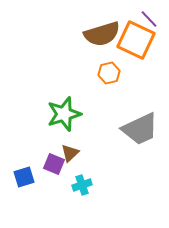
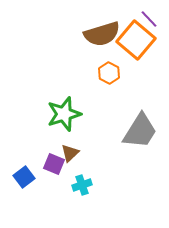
orange square: rotated 15 degrees clockwise
orange hexagon: rotated 20 degrees counterclockwise
gray trapezoid: moved 2 px down; rotated 33 degrees counterclockwise
blue square: rotated 20 degrees counterclockwise
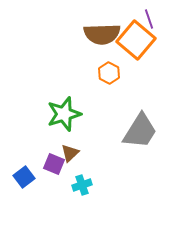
purple line: rotated 24 degrees clockwise
brown semicircle: rotated 15 degrees clockwise
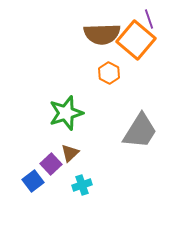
green star: moved 2 px right, 1 px up
purple square: moved 3 px left; rotated 25 degrees clockwise
blue square: moved 9 px right, 4 px down
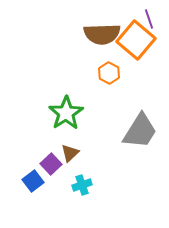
green star: rotated 16 degrees counterclockwise
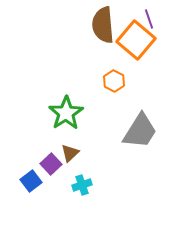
brown semicircle: moved 1 px right, 9 px up; rotated 87 degrees clockwise
orange hexagon: moved 5 px right, 8 px down
blue square: moved 2 px left
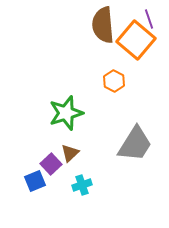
green star: rotated 16 degrees clockwise
gray trapezoid: moved 5 px left, 13 px down
blue square: moved 4 px right; rotated 15 degrees clockwise
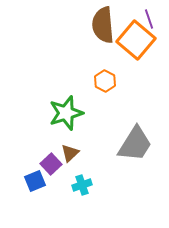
orange hexagon: moved 9 px left
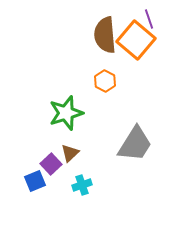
brown semicircle: moved 2 px right, 10 px down
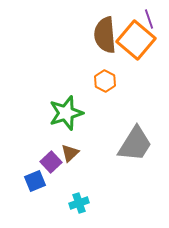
purple square: moved 2 px up
cyan cross: moved 3 px left, 18 px down
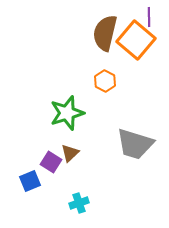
purple line: moved 2 px up; rotated 18 degrees clockwise
brown semicircle: moved 2 px up; rotated 18 degrees clockwise
green star: moved 1 px right
gray trapezoid: rotated 75 degrees clockwise
purple square: rotated 15 degrees counterclockwise
blue square: moved 5 px left
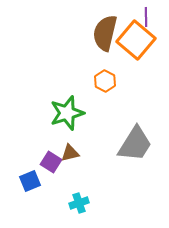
purple line: moved 3 px left
gray trapezoid: rotated 75 degrees counterclockwise
brown triangle: rotated 30 degrees clockwise
